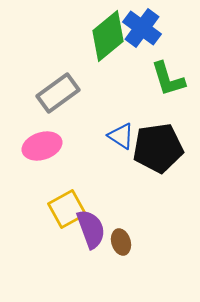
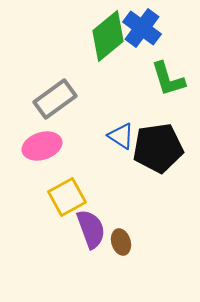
gray rectangle: moved 3 px left, 6 px down
yellow square: moved 12 px up
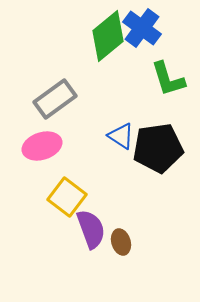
yellow square: rotated 24 degrees counterclockwise
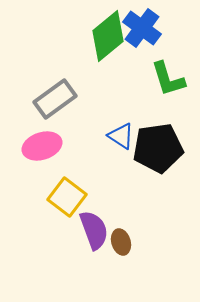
purple semicircle: moved 3 px right, 1 px down
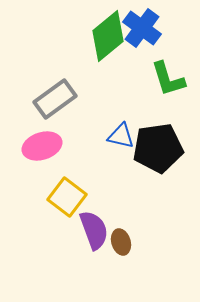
blue triangle: rotated 20 degrees counterclockwise
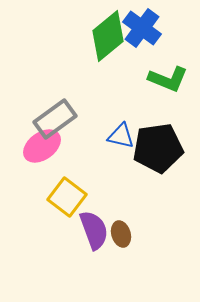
green L-shape: rotated 51 degrees counterclockwise
gray rectangle: moved 20 px down
pink ellipse: rotated 18 degrees counterclockwise
brown ellipse: moved 8 px up
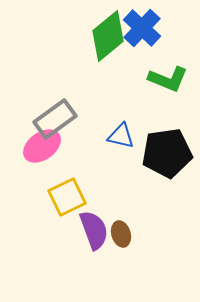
blue cross: rotated 6 degrees clockwise
black pentagon: moved 9 px right, 5 px down
yellow square: rotated 27 degrees clockwise
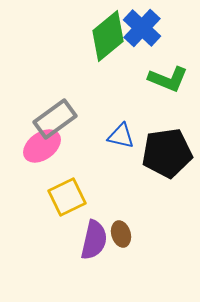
purple semicircle: moved 10 px down; rotated 33 degrees clockwise
